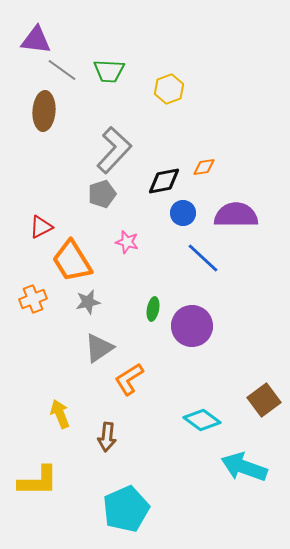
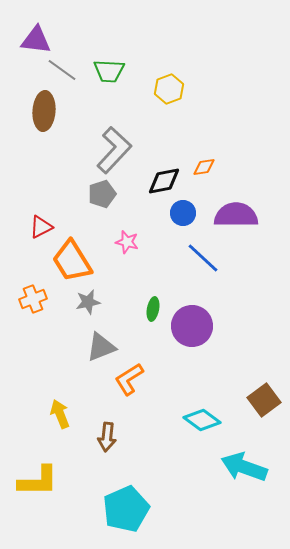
gray triangle: moved 2 px right, 1 px up; rotated 12 degrees clockwise
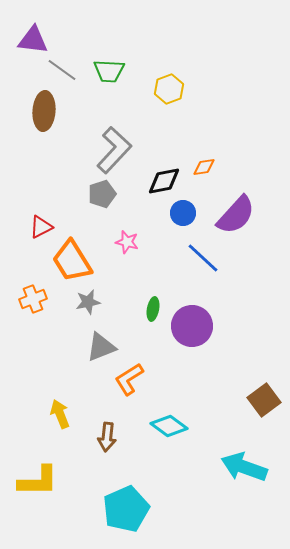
purple triangle: moved 3 px left
purple semicircle: rotated 132 degrees clockwise
cyan diamond: moved 33 px left, 6 px down
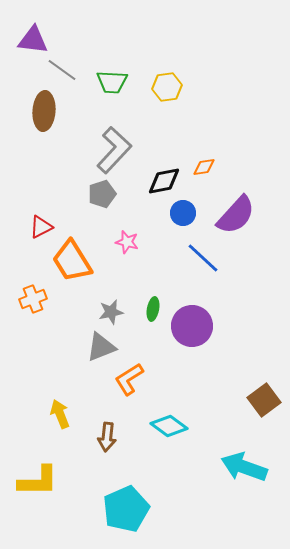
green trapezoid: moved 3 px right, 11 px down
yellow hexagon: moved 2 px left, 2 px up; rotated 12 degrees clockwise
gray star: moved 23 px right, 10 px down
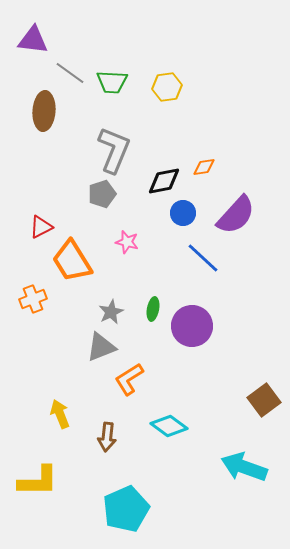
gray line: moved 8 px right, 3 px down
gray L-shape: rotated 21 degrees counterclockwise
gray star: rotated 15 degrees counterclockwise
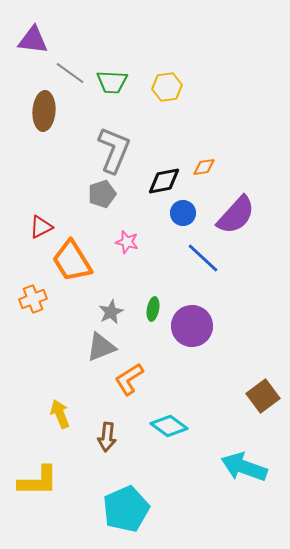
brown square: moved 1 px left, 4 px up
